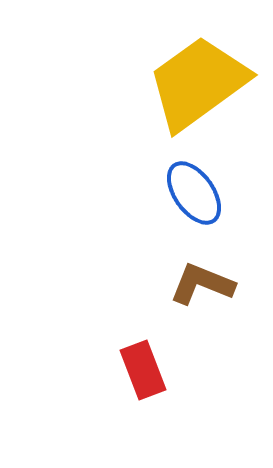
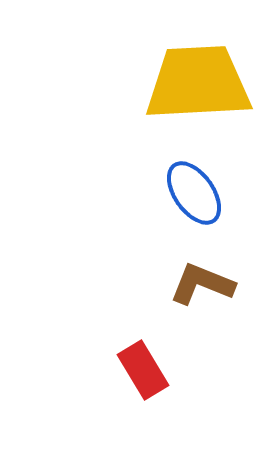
yellow trapezoid: rotated 33 degrees clockwise
red rectangle: rotated 10 degrees counterclockwise
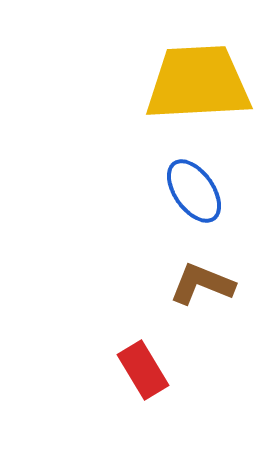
blue ellipse: moved 2 px up
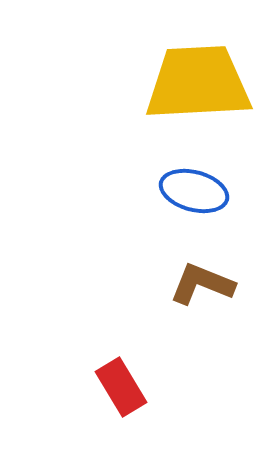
blue ellipse: rotated 40 degrees counterclockwise
red rectangle: moved 22 px left, 17 px down
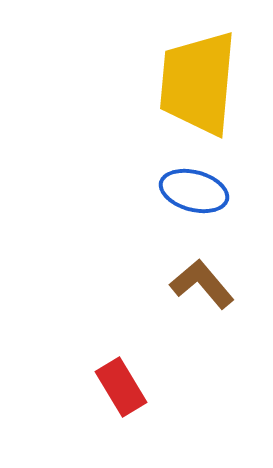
yellow trapezoid: rotated 82 degrees counterclockwise
brown L-shape: rotated 28 degrees clockwise
